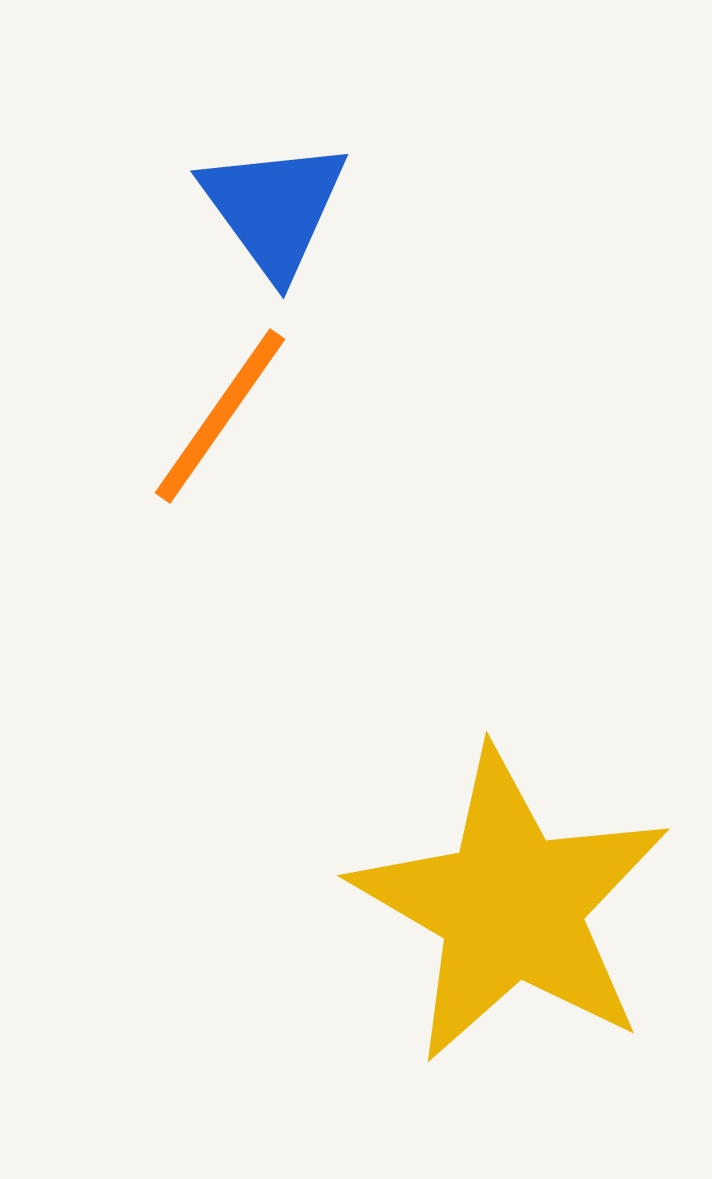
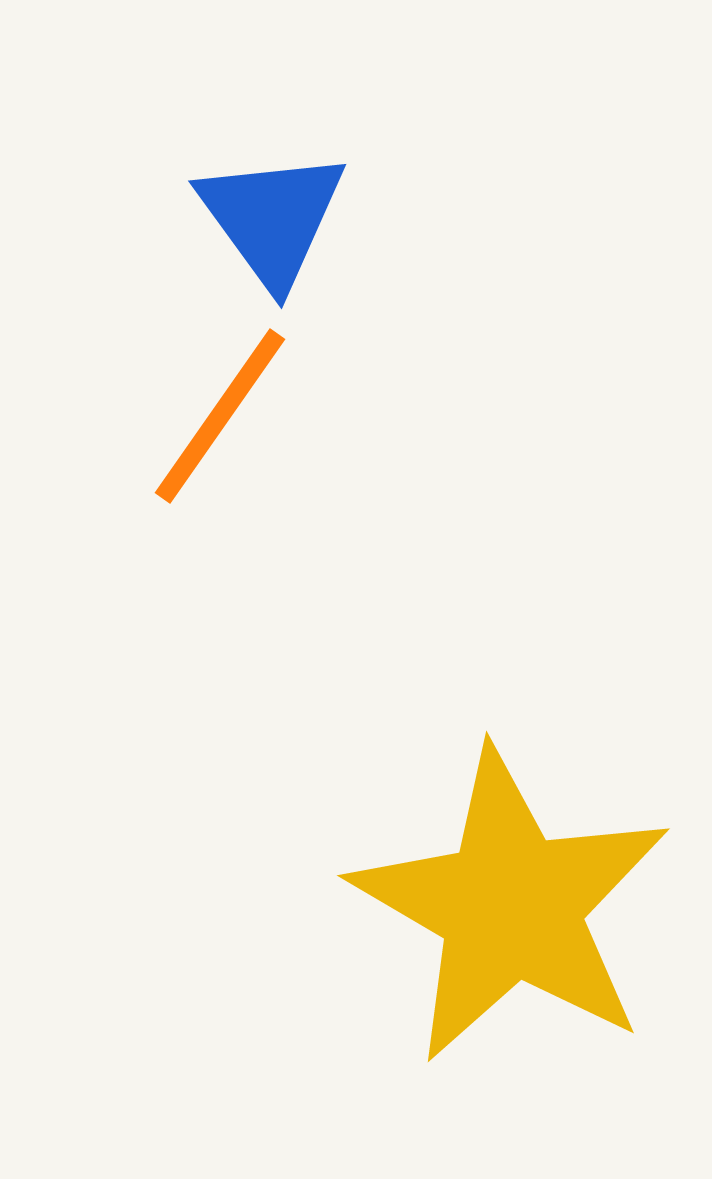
blue triangle: moved 2 px left, 10 px down
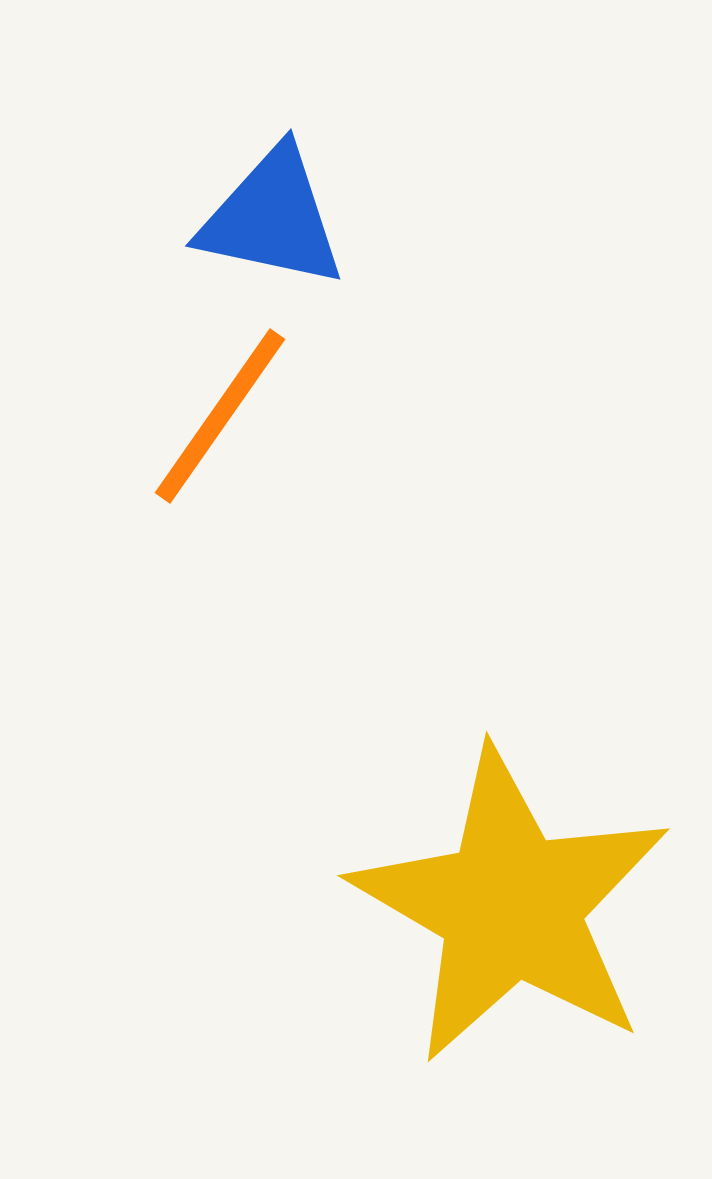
blue triangle: rotated 42 degrees counterclockwise
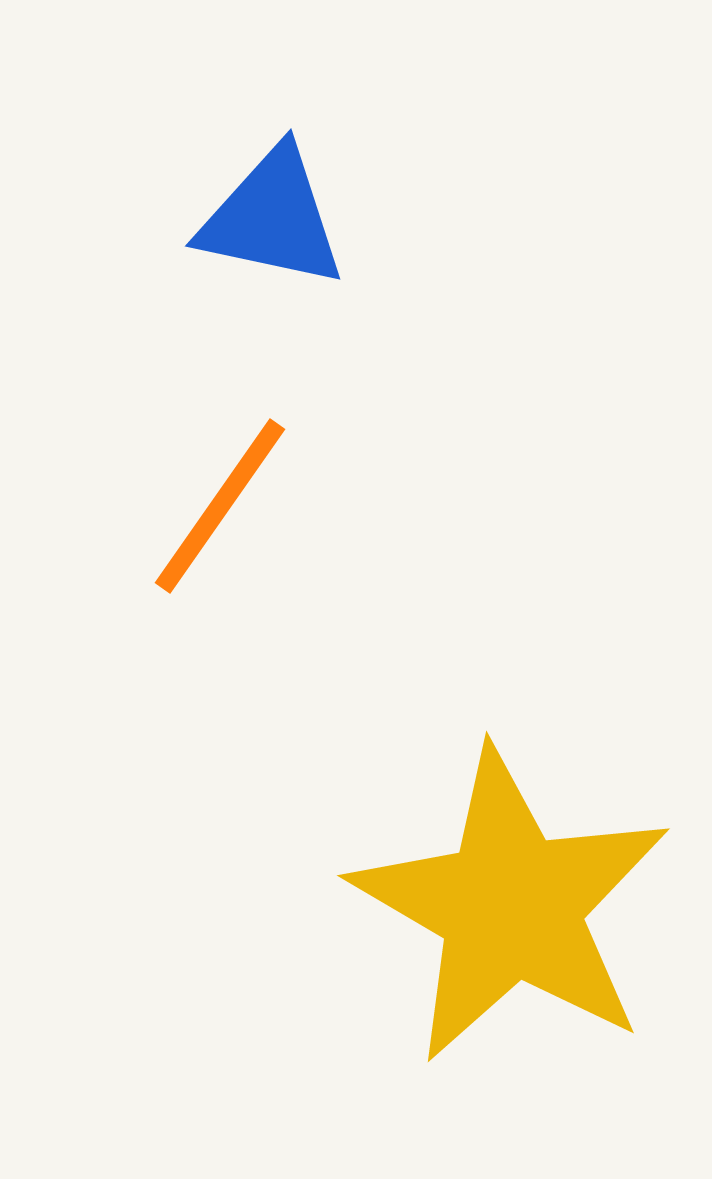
orange line: moved 90 px down
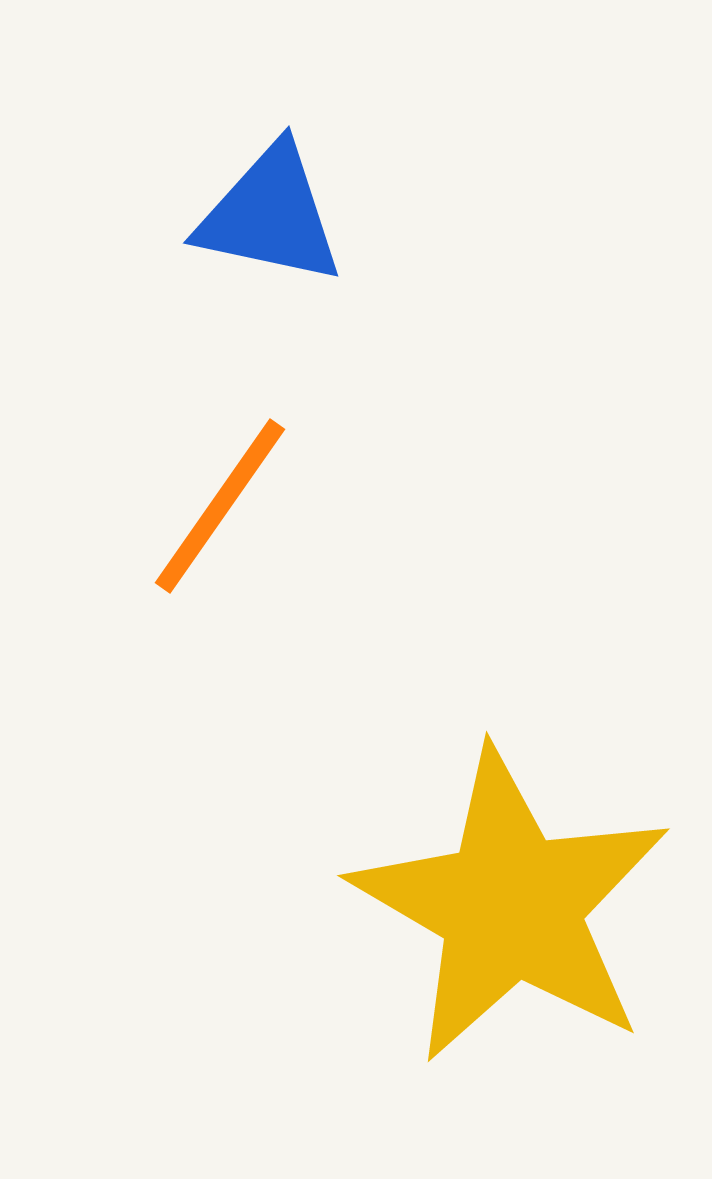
blue triangle: moved 2 px left, 3 px up
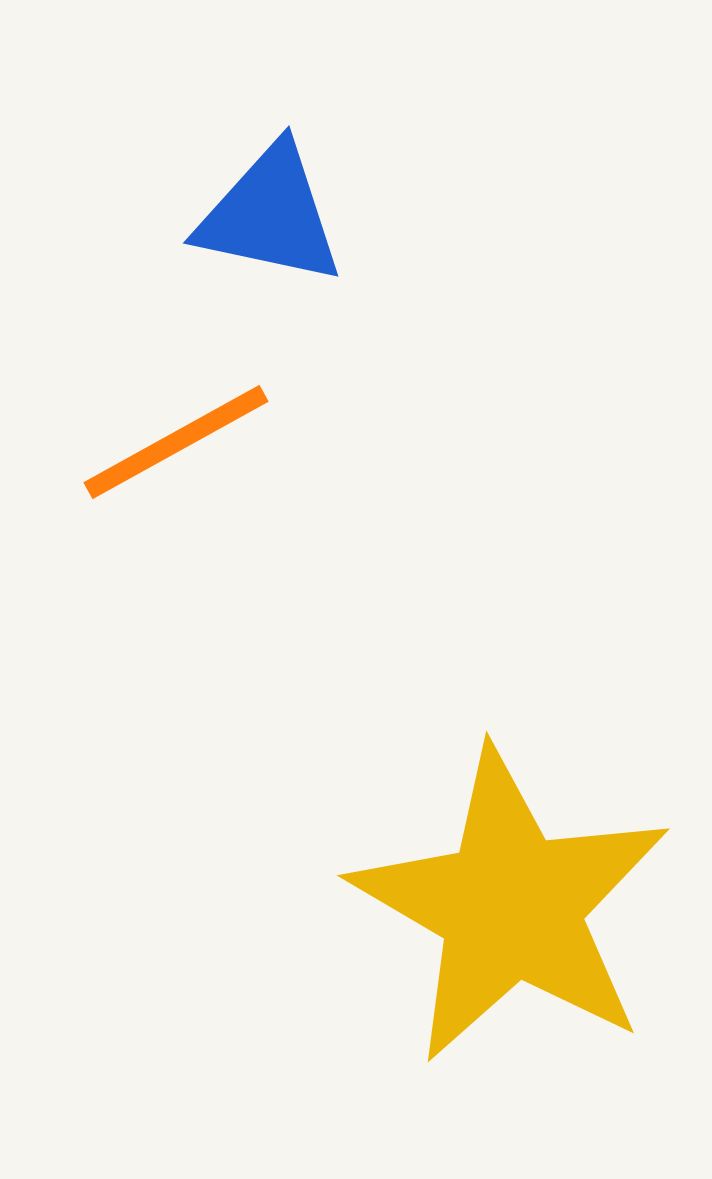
orange line: moved 44 px left, 64 px up; rotated 26 degrees clockwise
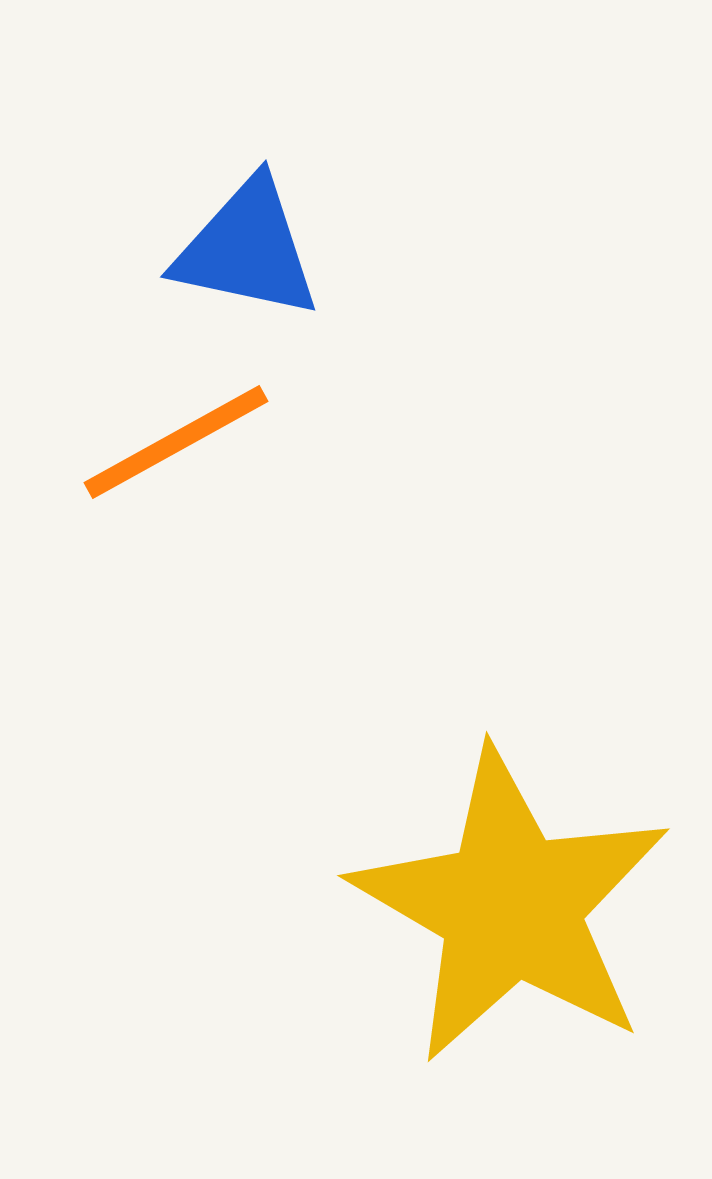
blue triangle: moved 23 px left, 34 px down
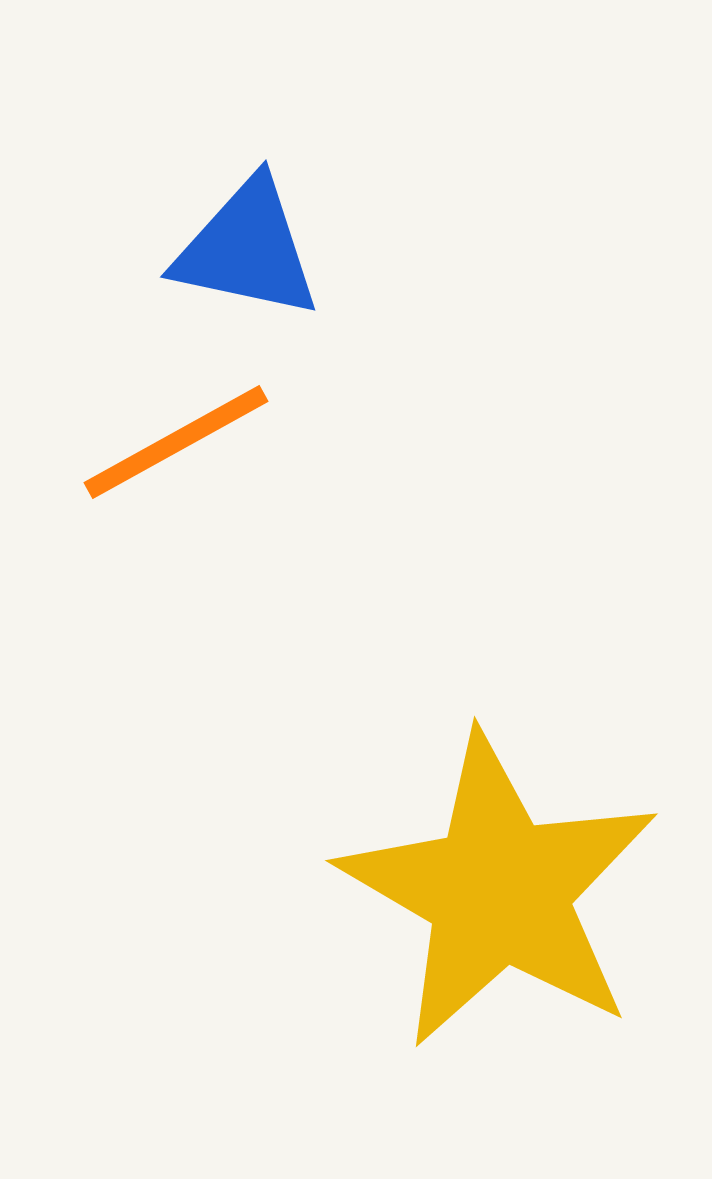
yellow star: moved 12 px left, 15 px up
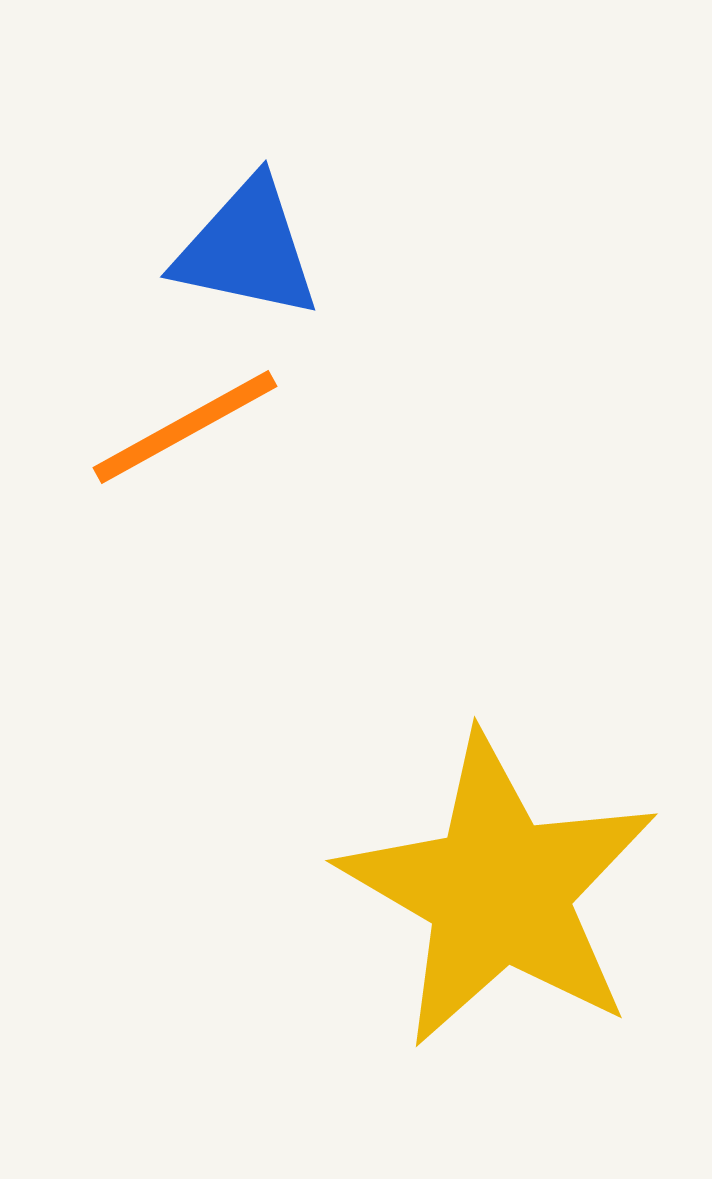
orange line: moved 9 px right, 15 px up
